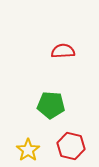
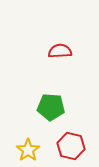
red semicircle: moved 3 px left
green pentagon: moved 2 px down
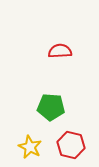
red hexagon: moved 1 px up
yellow star: moved 2 px right, 3 px up; rotated 10 degrees counterclockwise
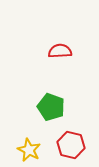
green pentagon: rotated 16 degrees clockwise
yellow star: moved 1 px left, 3 px down
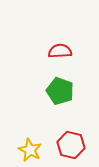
green pentagon: moved 9 px right, 16 px up
yellow star: moved 1 px right
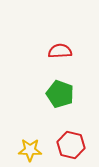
green pentagon: moved 3 px down
yellow star: rotated 25 degrees counterclockwise
